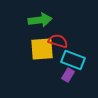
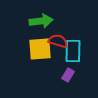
green arrow: moved 1 px right, 1 px down
yellow square: moved 2 px left
cyan rectangle: moved 9 px up; rotated 70 degrees clockwise
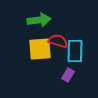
green arrow: moved 2 px left, 1 px up
cyan rectangle: moved 2 px right
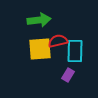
red semicircle: rotated 30 degrees counterclockwise
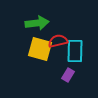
green arrow: moved 2 px left, 3 px down
yellow square: rotated 20 degrees clockwise
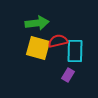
yellow square: moved 2 px left, 1 px up
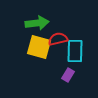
red semicircle: moved 2 px up
yellow square: moved 1 px right, 1 px up
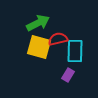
green arrow: moved 1 px right; rotated 20 degrees counterclockwise
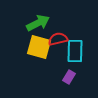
purple rectangle: moved 1 px right, 2 px down
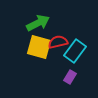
red semicircle: moved 3 px down
cyan rectangle: rotated 35 degrees clockwise
purple rectangle: moved 1 px right
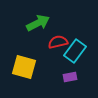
yellow square: moved 15 px left, 20 px down
purple rectangle: rotated 48 degrees clockwise
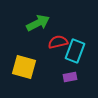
cyan rectangle: rotated 15 degrees counterclockwise
